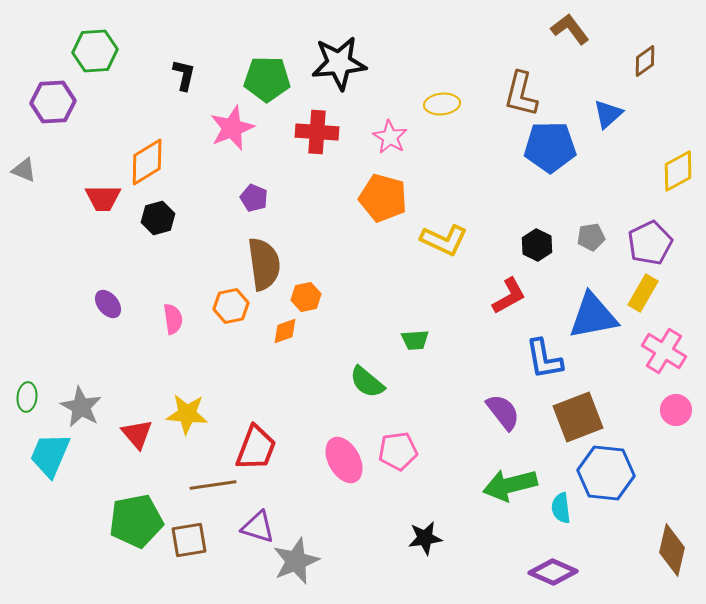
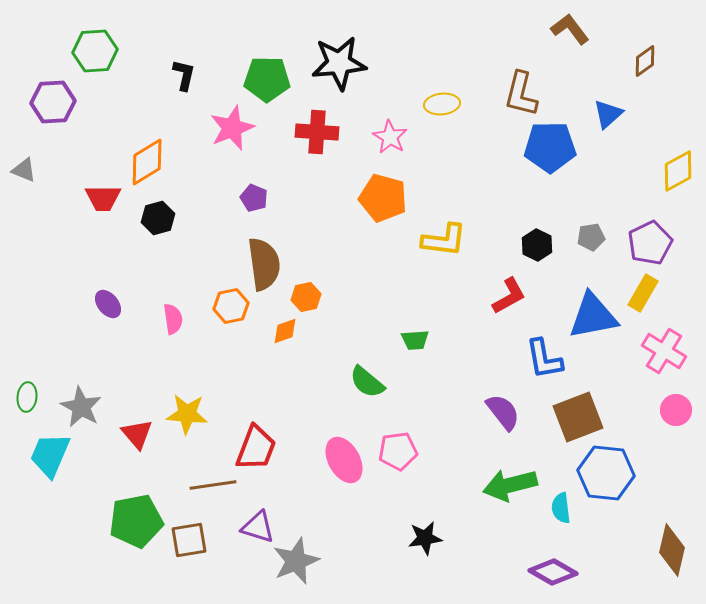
yellow L-shape at (444, 240): rotated 18 degrees counterclockwise
purple diamond at (553, 572): rotated 6 degrees clockwise
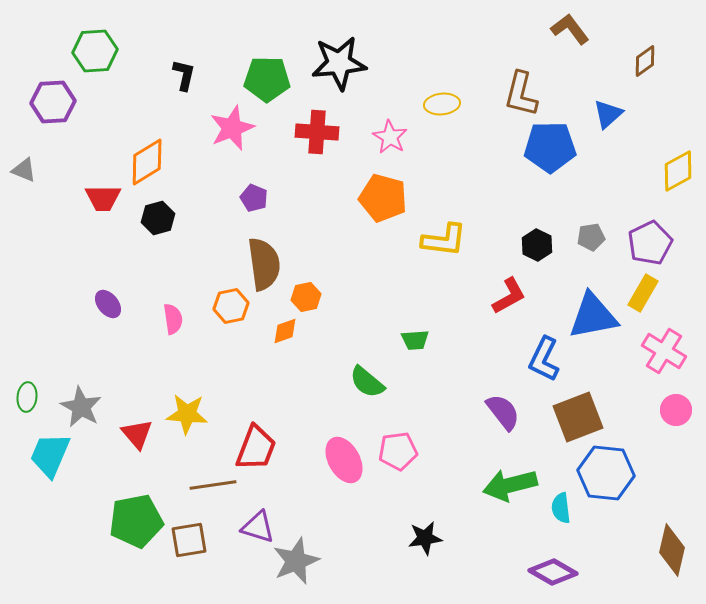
blue L-shape at (544, 359): rotated 36 degrees clockwise
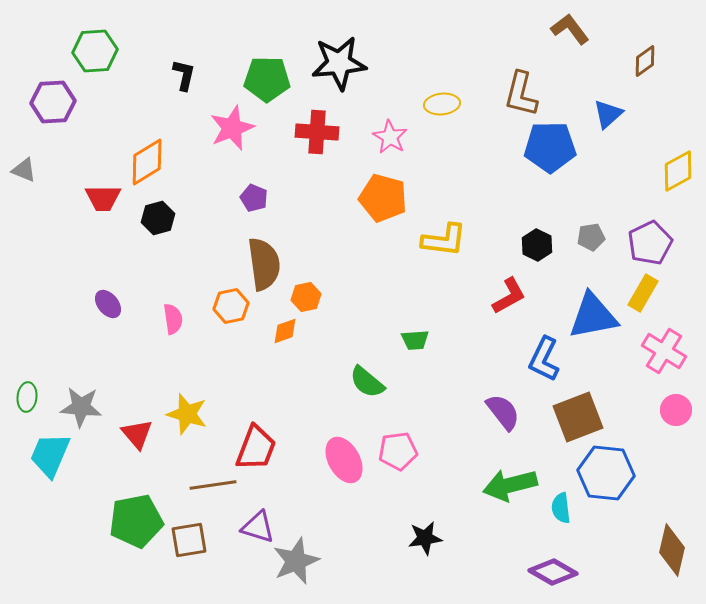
gray star at (81, 407): rotated 24 degrees counterclockwise
yellow star at (187, 414): rotated 12 degrees clockwise
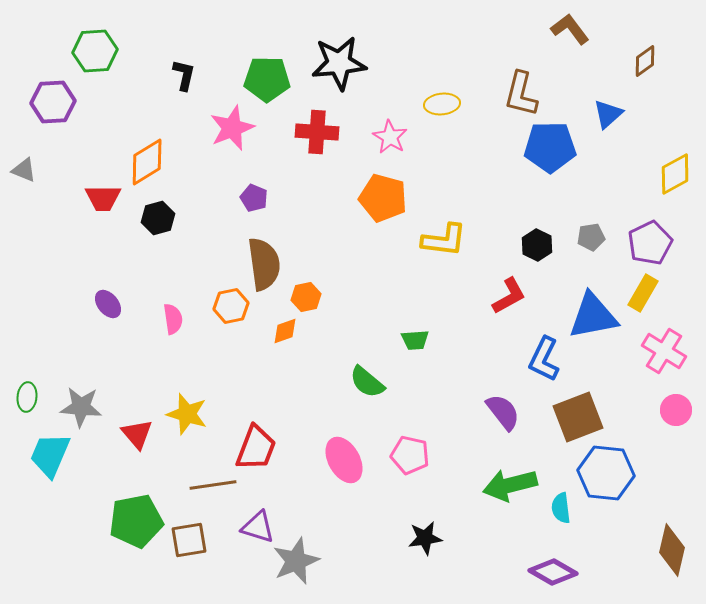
yellow diamond at (678, 171): moved 3 px left, 3 px down
pink pentagon at (398, 451): moved 12 px right, 4 px down; rotated 21 degrees clockwise
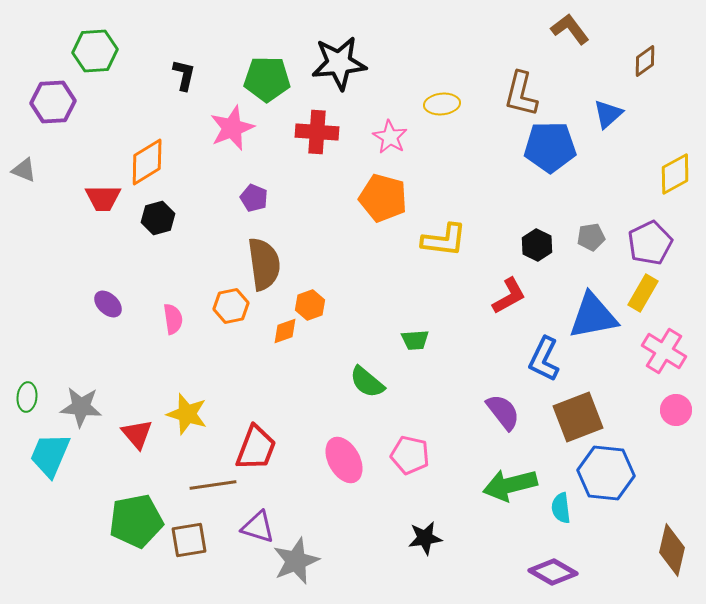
orange hexagon at (306, 297): moved 4 px right, 8 px down; rotated 8 degrees counterclockwise
purple ellipse at (108, 304): rotated 8 degrees counterclockwise
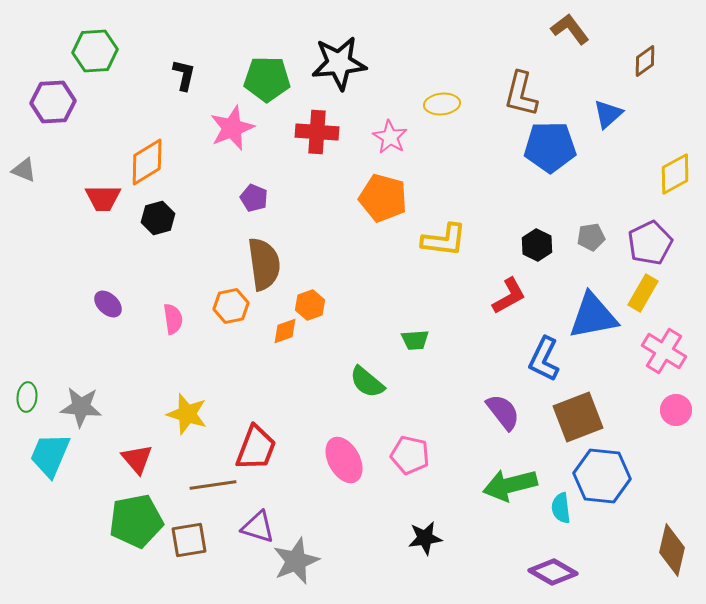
red triangle at (137, 434): moved 25 px down
blue hexagon at (606, 473): moved 4 px left, 3 px down
